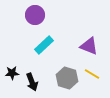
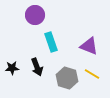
cyan rectangle: moved 7 px right, 3 px up; rotated 66 degrees counterclockwise
black star: moved 5 px up
black arrow: moved 5 px right, 15 px up
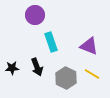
gray hexagon: moved 1 px left; rotated 10 degrees clockwise
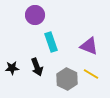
yellow line: moved 1 px left
gray hexagon: moved 1 px right, 1 px down
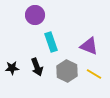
yellow line: moved 3 px right
gray hexagon: moved 8 px up
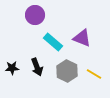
cyan rectangle: moved 2 px right; rotated 30 degrees counterclockwise
purple triangle: moved 7 px left, 8 px up
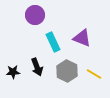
cyan rectangle: rotated 24 degrees clockwise
black star: moved 1 px right, 4 px down
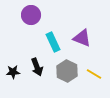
purple circle: moved 4 px left
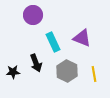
purple circle: moved 2 px right
black arrow: moved 1 px left, 4 px up
yellow line: rotated 49 degrees clockwise
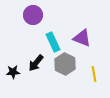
black arrow: rotated 60 degrees clockwise
gray hexagon: moved 2 px left, 7 px up
